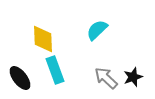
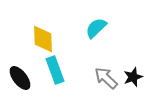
cyan semicircle: moved 1 px left, 2 px up
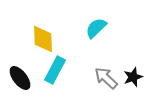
cyan rectangle: rotated 48 degrees clockwise
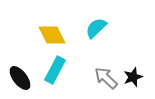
yellow diamond: moved 9 px right, 4 px up; rotated 24 degrees counterclockwise
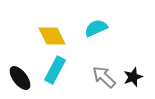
cyan semicircle: rotated 20 degrees clockwise
yellow diamond: moved 1 px down
gray arrow: moved 2 px left, 1 px up
